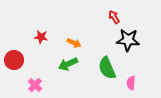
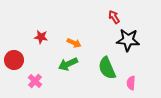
pink cross: moved 4 px up
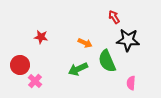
orange arrow: moved 11 px right
red circle: moved 6 px right, 5 px down
green arrow: moved 10 px right, 5 px down
green semicircle: moved 7 px up
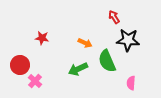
red star: moved 1 px right, 1 px down
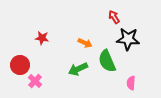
black star: moved 1 px up
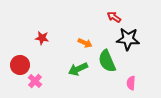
red arrow: rotated 24 degrees counterclockwise
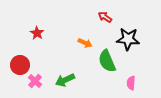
red arrow: moved 9 px left
red star: moved 5 px left, 5 px up; rotated 24 degrees clockwise
green arrow: moved 13 px left, 11 px down
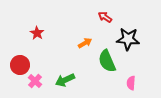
orange arrow: rotated 56 degrees counterclockwise
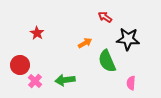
green arrow: rotated 18 degrees clockwise
